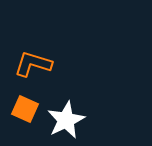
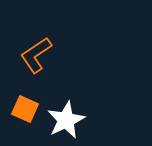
orange L-shape: moved 3 px right, 9 px up; rotated 51 degrees counterclockwise
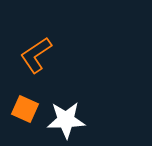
white star: rotated 24 degrees clockwise
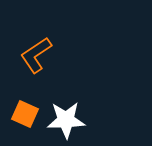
orange square: moved 5 px down
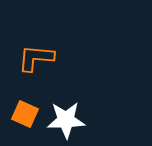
orange L-shape: moved 3 px down; rotated 39 degrees clockwise
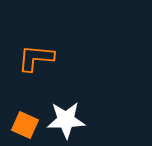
orange square: moved 11 px down
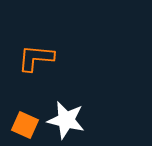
white star: rotated 15 degrees clockwise
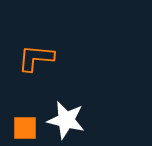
orange square: moved 3 px down; rotated 24 degrees counterclockwise
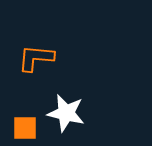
white star: moved 7 px up
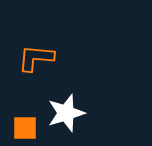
white star: rotated 30 degrees counterclockwise
